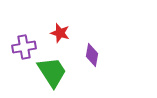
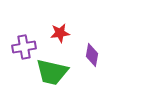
red star: rotated 24 degrees counterclockwise
green trapezoid: rotated 136 degrees clockwise
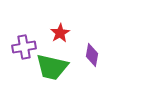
red star: rotated 24 degrees counterclockwise
green trapezoid: moved 5 px up
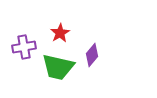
purple diamond: rotated 30 degrees clockwise
green trapezoid: moved 6 px right
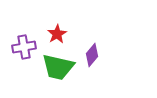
red star: moved 3 px left, 1 px down
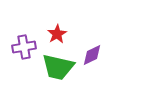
purple diamond: rotated 25 degrees clockwise
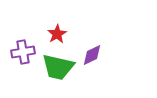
purple cross: moved 1 px left, 5 px down
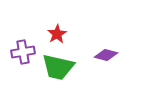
purple diamond: moved 14 px right; rotated 40 degrees clockwise
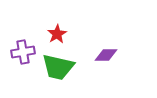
purple diamond: rotated 15 degrees counterclockwise
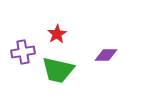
green trapezoid: moved 3 px down
